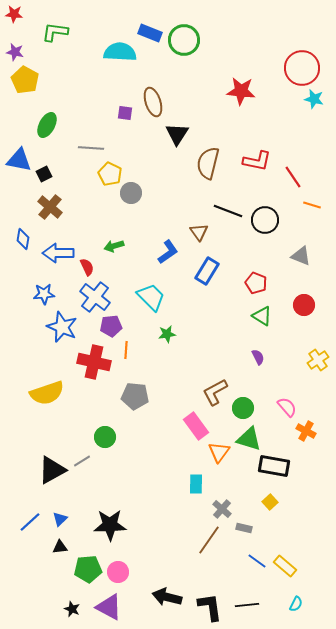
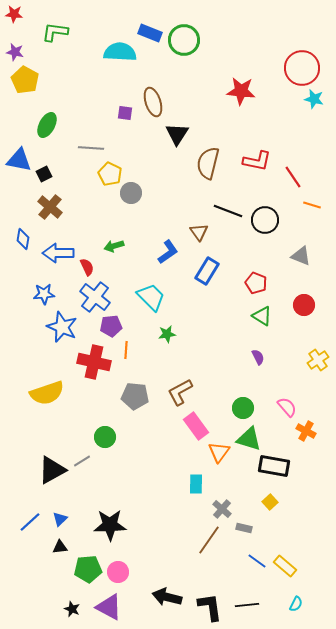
brown L-shape at (215, 392): moved 35 px left
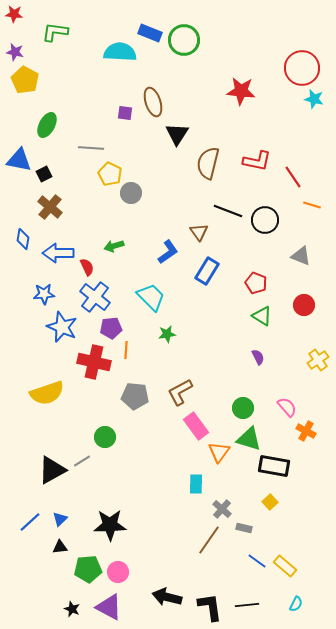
purple pentagon at (111, 326): moved 2 px down
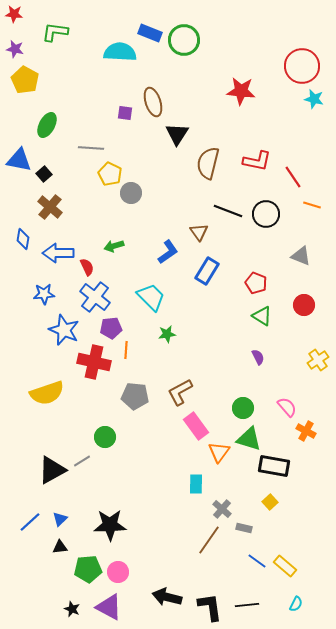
purple star at (15, 52): moved 3 px up
red circle at (302, 68): moved 2 px up
black square at (44, 174): rotated 14 degrees counterclockwise
black circle at (265, 220): moved 1 px right, 6 px up
blue star at (62, 327): moved 2 px right, 3 px down
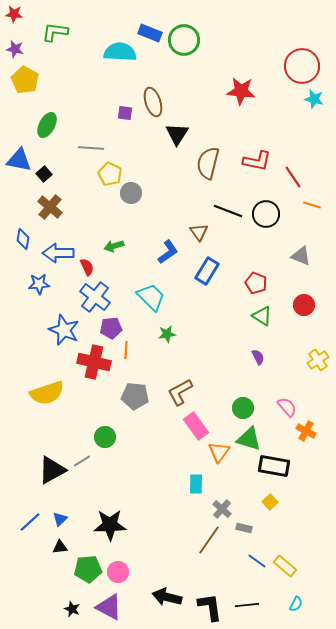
blue star at (44, 294): moved 5 px left, 10 px up
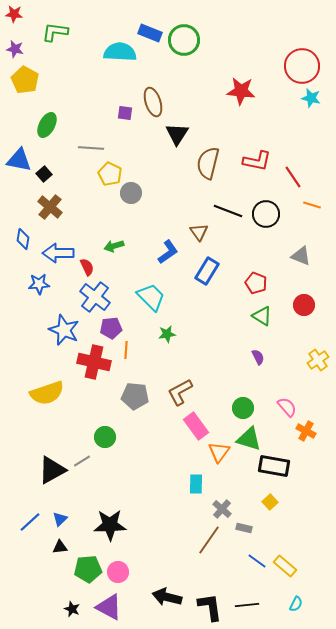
cyan star at (314, 99): moved 3 px left, 1 px up
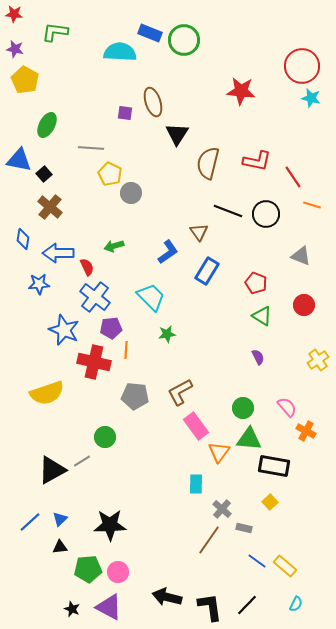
green triangle at (249, 439): rotated 12 degrees counterclockwise
black line at (247, 605): rotated 40 degrees counterclockwise
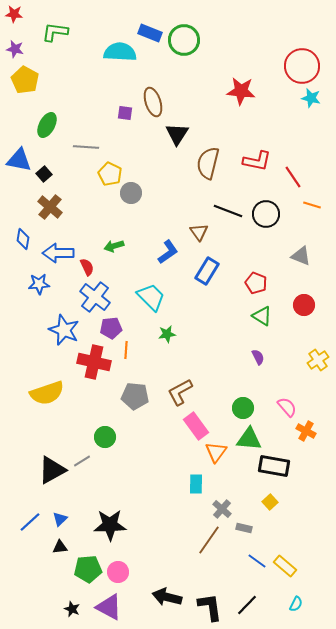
gray line at (91, 148): moved 5 px left, 1 px up
orange triangle at (219, 452): moved 3 px left
